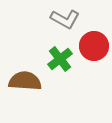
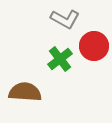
brown semicircle: moved 11 px down
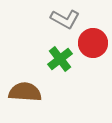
red circle: moved 1 px left, 3 px up
